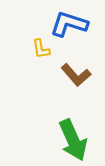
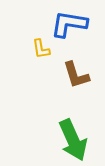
blue L-shape: rotated 9 degrees counterclockwise
brown L-shape: rotated 24 degrees clockwise
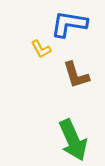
yellow L-shape: rotated 20 degrees counterclockwise
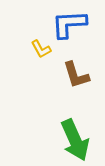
blue L-shape: rotated 12 degrees counterclockwise
green arrow: moved 2 px right
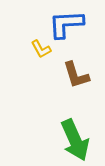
blue L-shape: moved 3 px left
